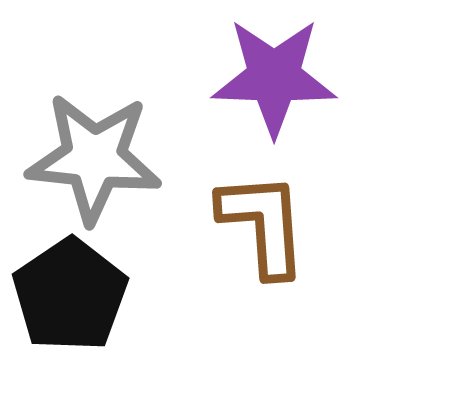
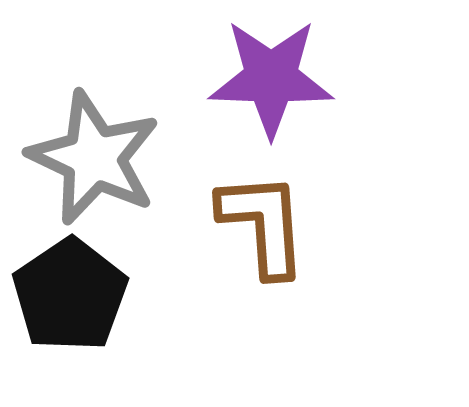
purple star: moved 3 px left, 1 px down
gray star: rotated 19 degrees clockwise
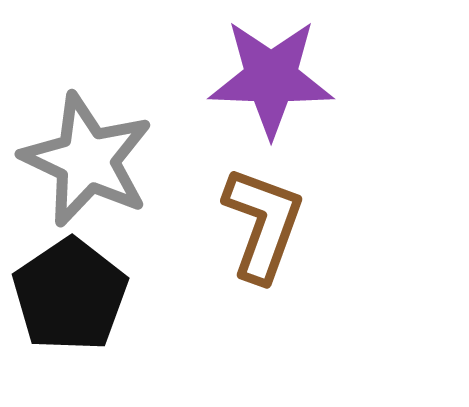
gray star: moved 7 px left, 2 px down
brown L-shape: rotated 24 degrees clockwise
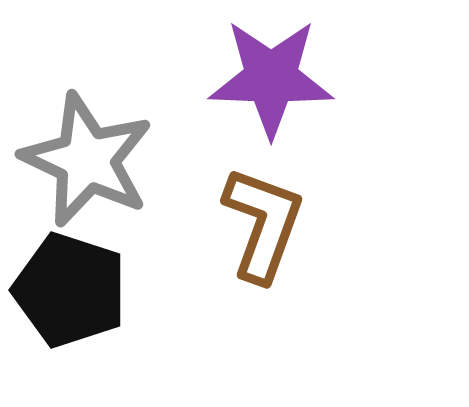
black pentagon: moved 5 px up; rotated 20 degrees counterclockwise
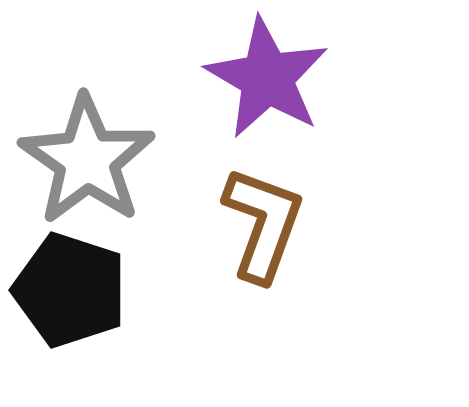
purple star: moved 4 px left; rotated 28 degrees clockwise
gray star: rotated 10 degrees clockwise
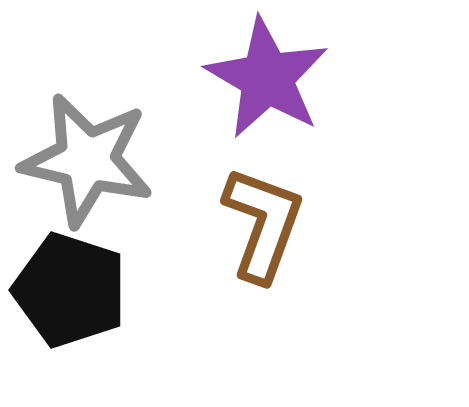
gray star: rotated 22 degrees counterclockwise
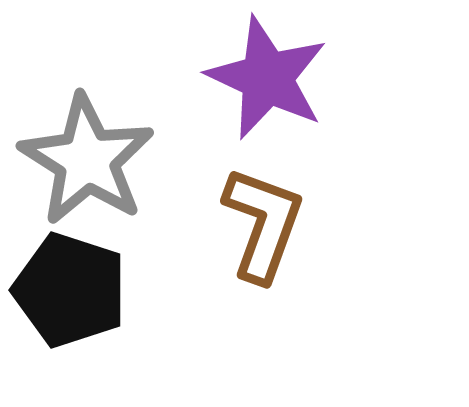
purple star: rotated 5 degrees counterclockwise
gray star: rotated 19 degrees clockwise
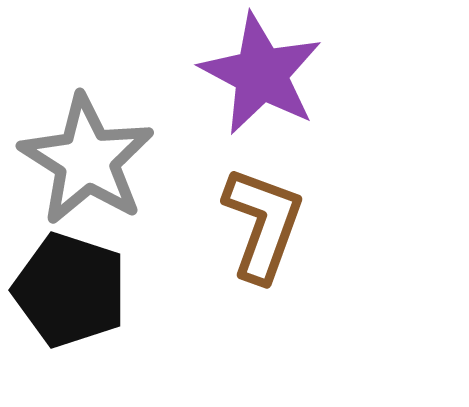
purple star: moved 6 px left, 4 px up; rotated 3 degrees clockwise
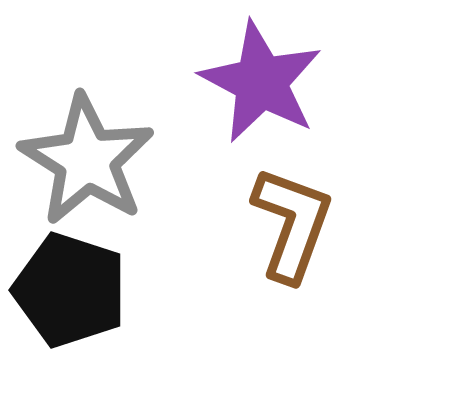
purple star: moved 8 px down
brown L-shape: moved 29 px right
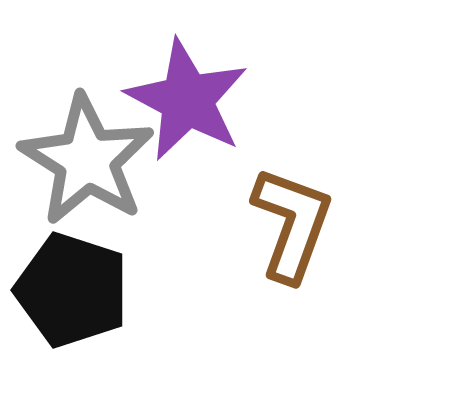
purple star: moved 74 px left, 18 px down
black pentagon: moved 2 px right
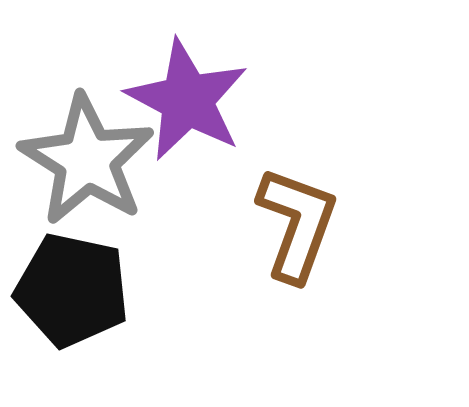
brown L-shape: moved 5 px right
black pentagon: rotated 6 degrees counterclockwise
